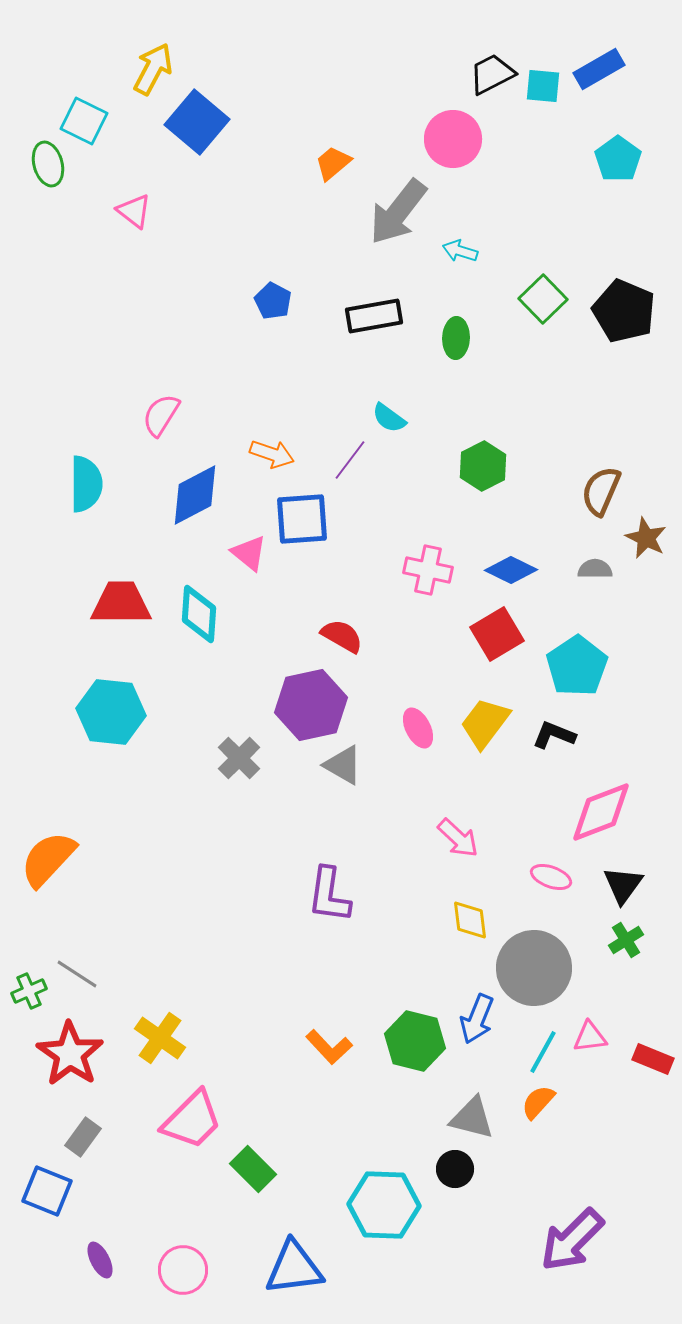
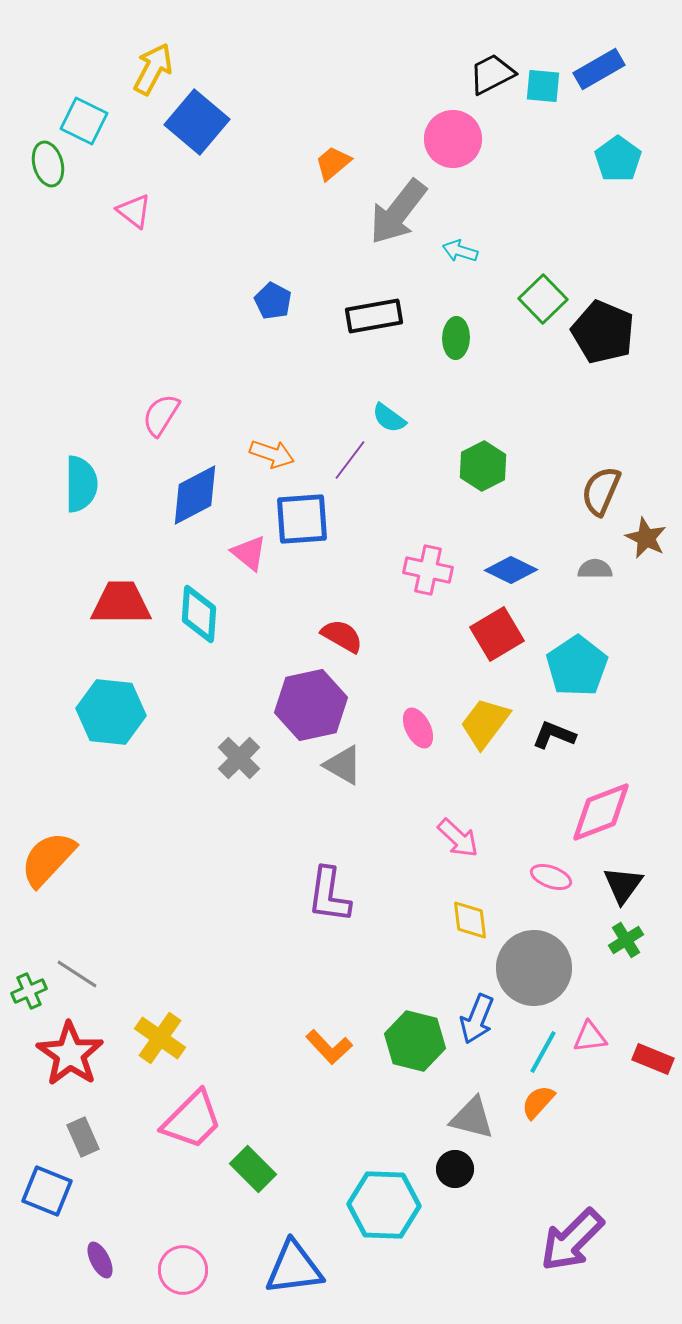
black pentagon at (624, 311): moved 21 px left, 21 px down
cyan semicircle at (86, 484): moved 5 px left
gray rectangle at (83, 1137): rotated 60 degrees counterclockwise
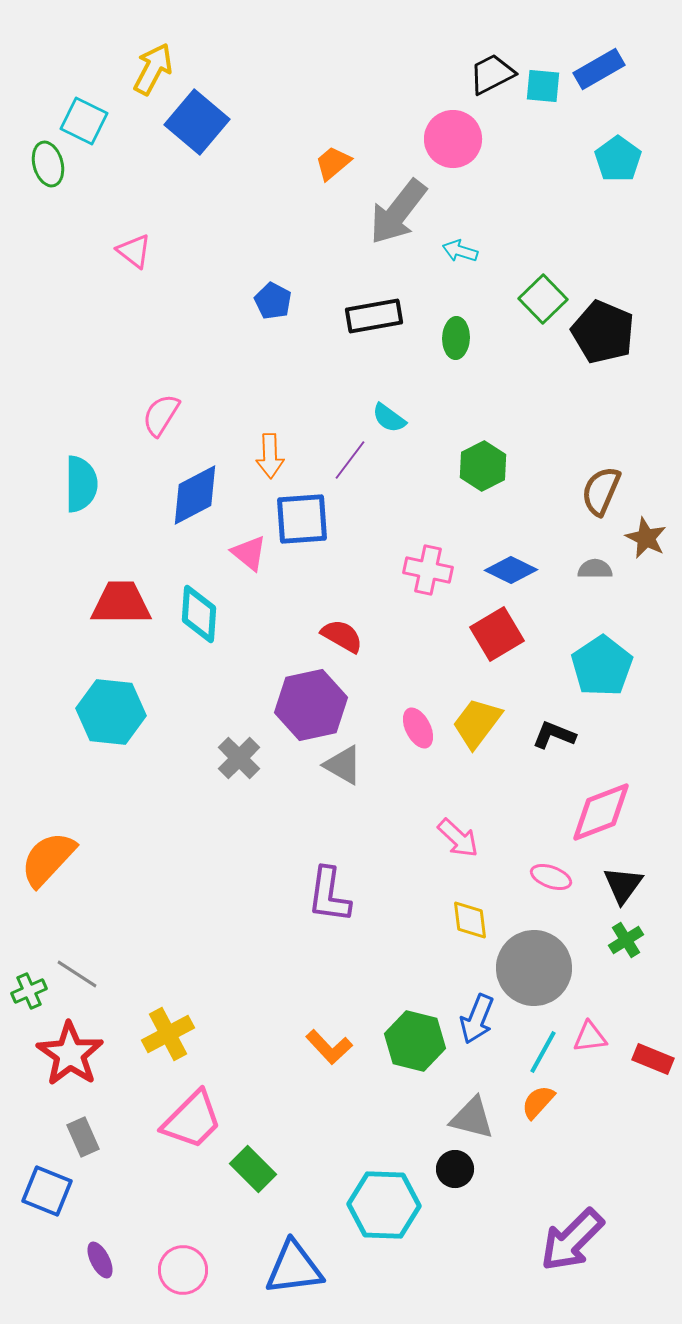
pink triangle at (134, 211): moved 40 px down
orange arrow at (272, 454): moved 2 px left, 2 px down; rotated 69 degrees clockwise
cyan pentagon at (577, 666): moved 25 px right
yellow trapezoid at (485, 723): moved 8 px left
yellow cross at (160, 1038): moved 8 px right, 4 px up; rotated 27 degrees clockwise
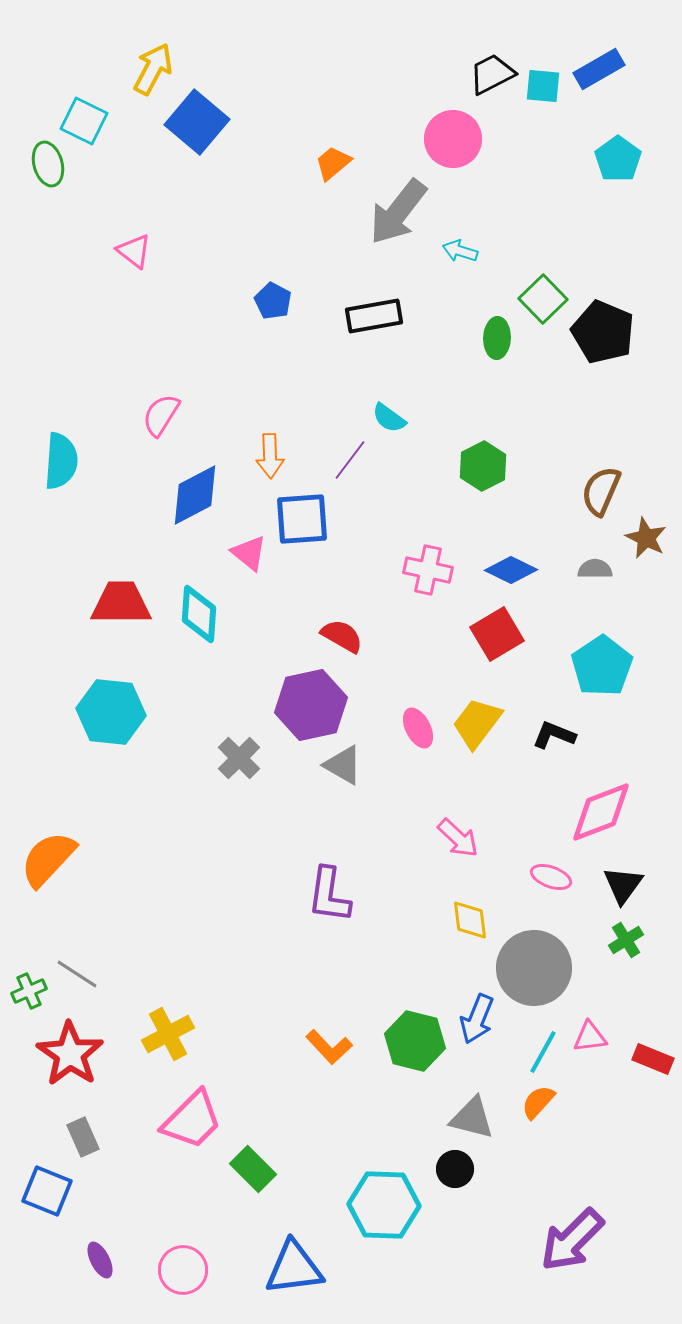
green ellipse at (456, 338): moved 41 px right
cyan semicircle at (81, 484): moved 20 px left, 23 px up; rotated 4 degrees clockwise
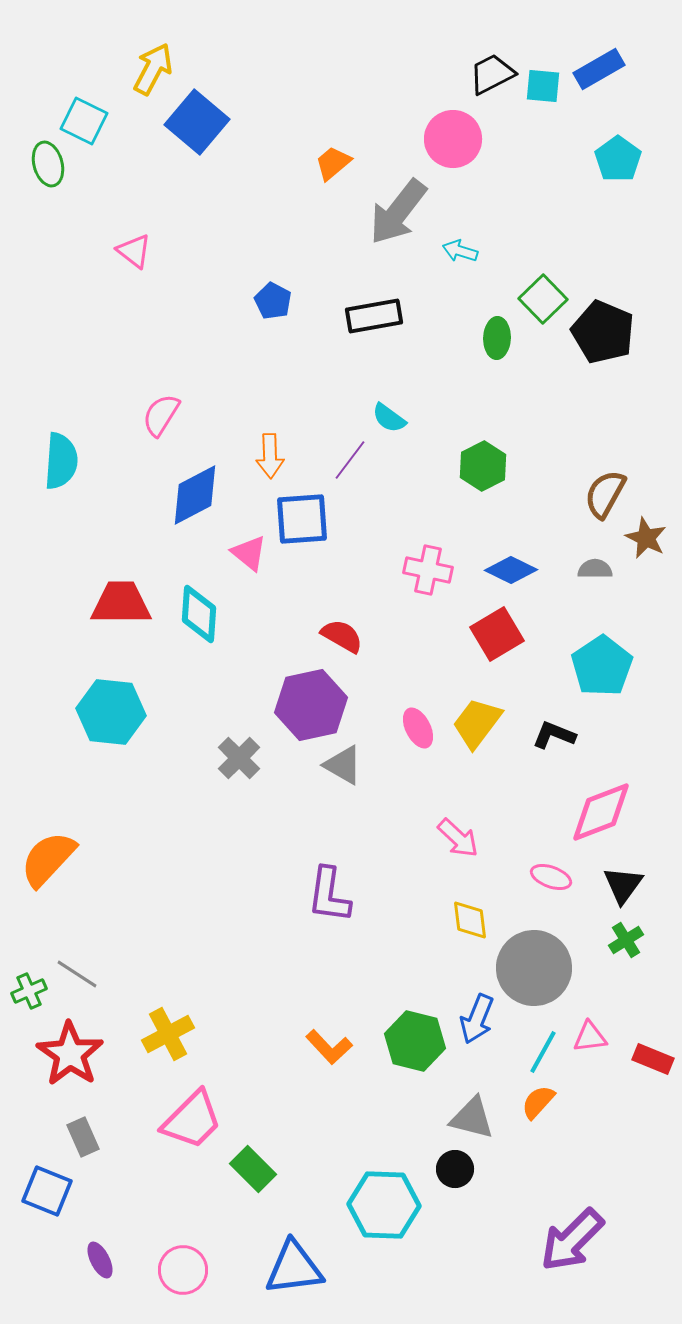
brown semicircle at (601, 491): moved 4 px right, 3 px down; rotated 6 degrees clockwise
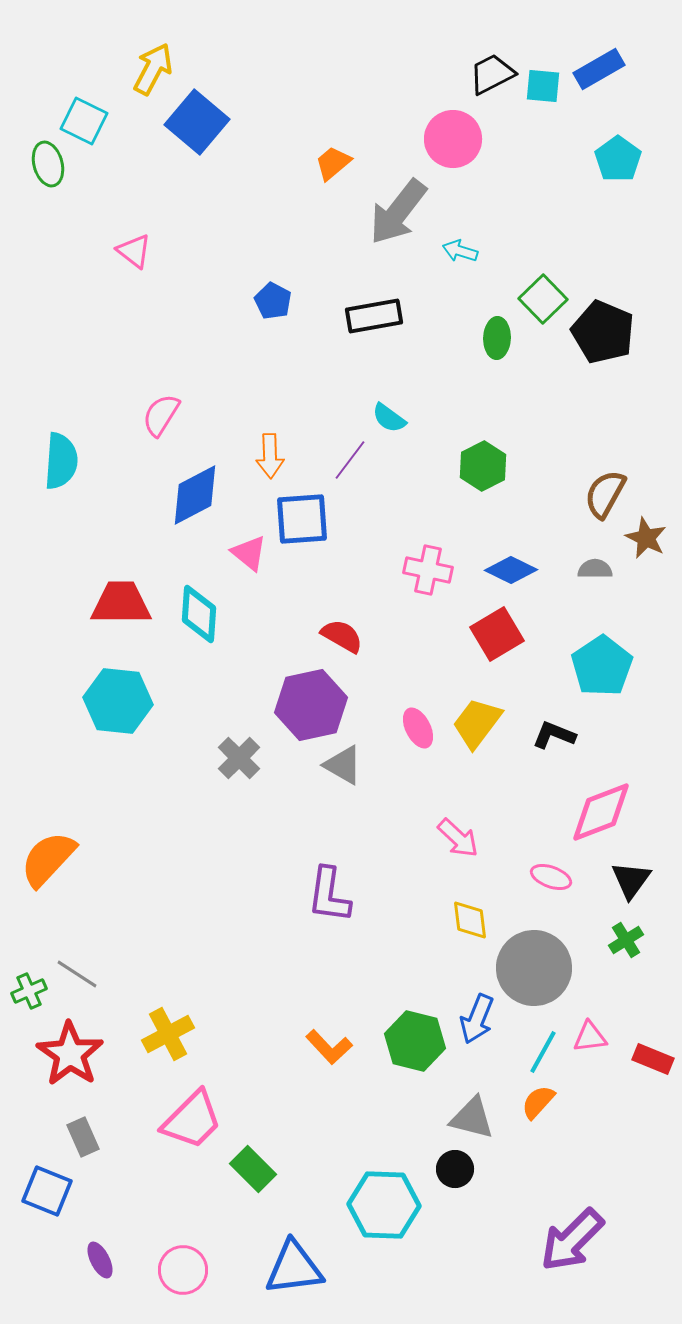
cyan hexagon at (111, 712): moved 7 px right, 11 px up
black triangle at (623, 885): moved 8 px right, 5 px up
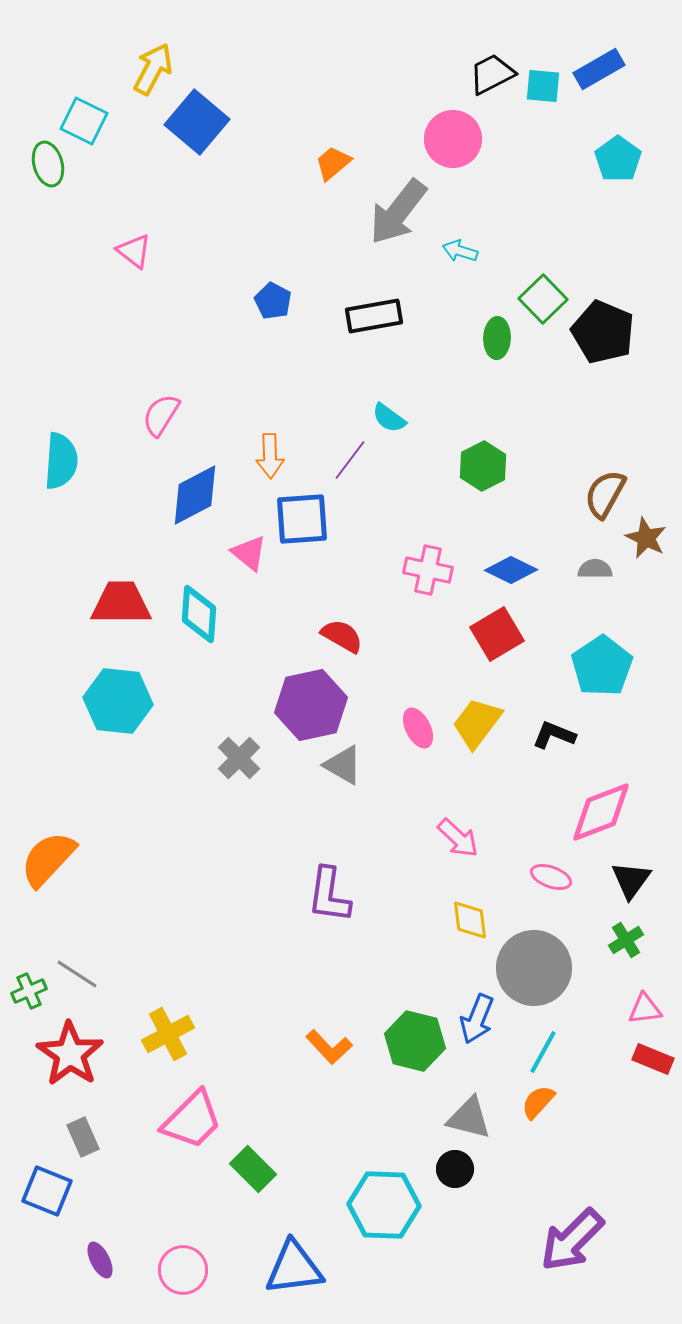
pink triangle at (590, 1037): moved 55 px right, 28 px up
gray triangle at (472, 1118): moved 3 px left
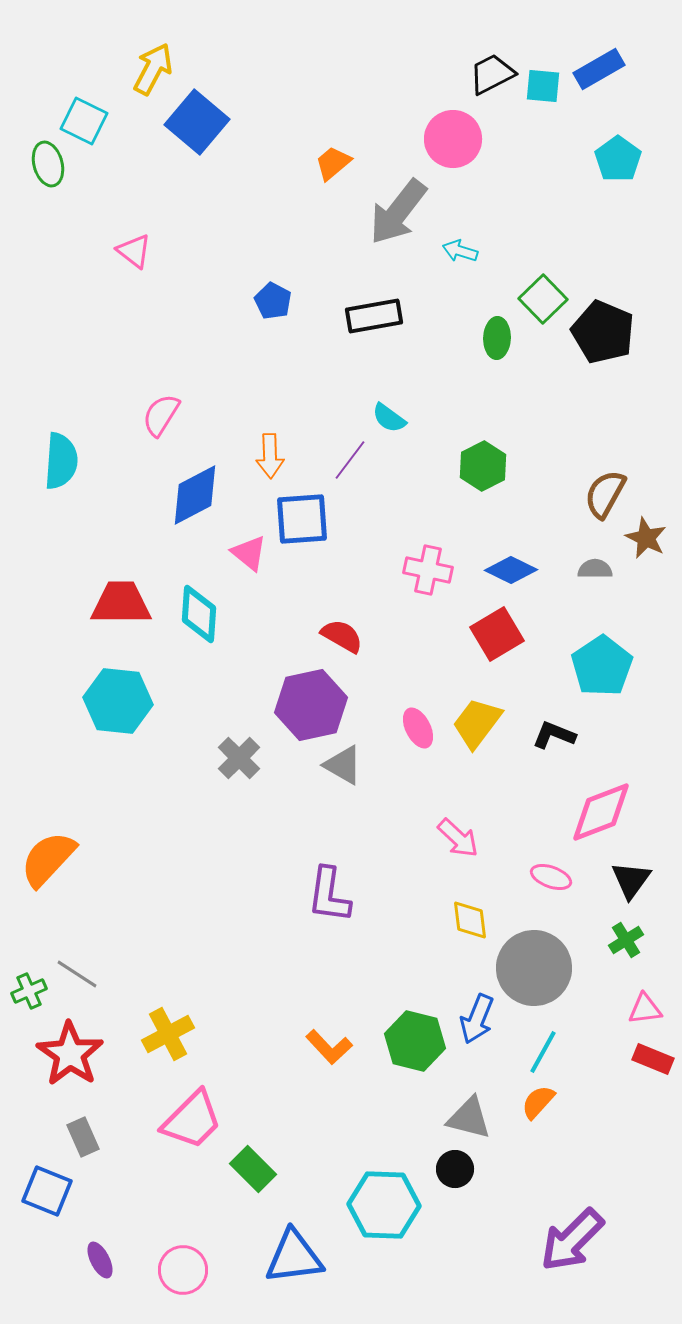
blue triangle at (294, 1268): moved 11 px up
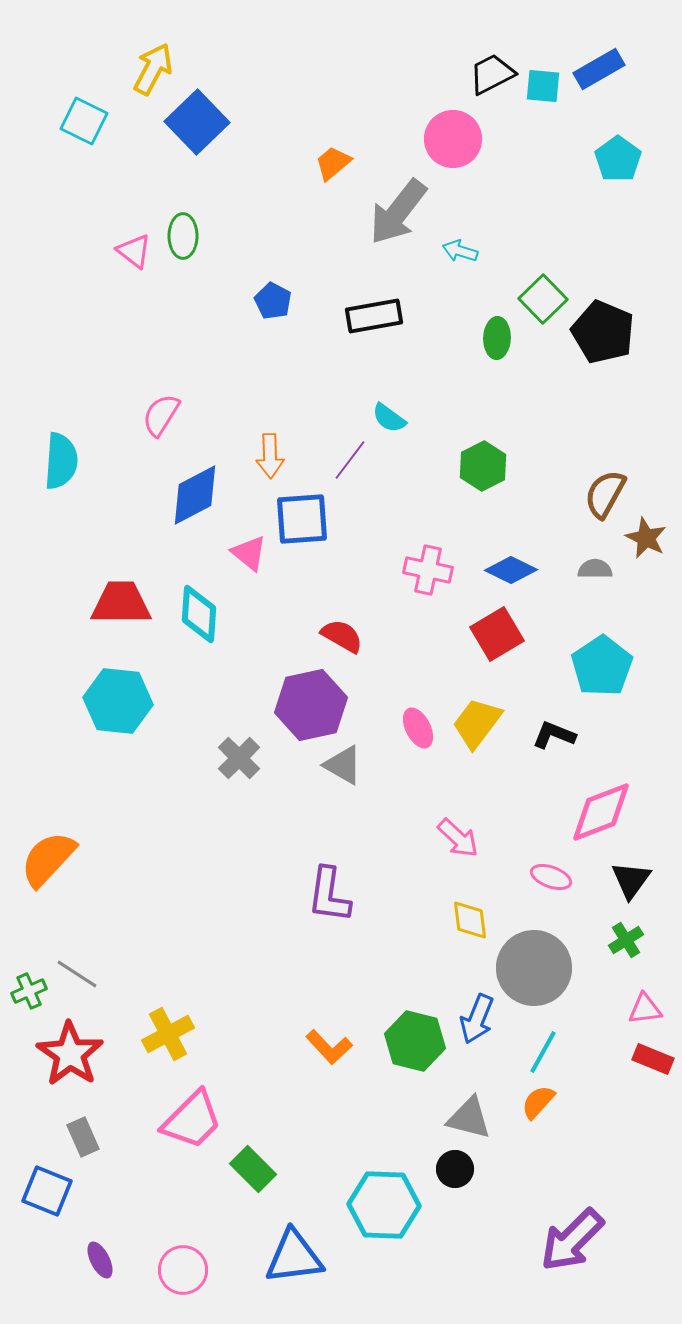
blue square at (197, 122): rotated 6 degrees clockwise
green ellipse at (48, 164): moved 135 px right, 72 px down; rotated 15 degrees clockwise
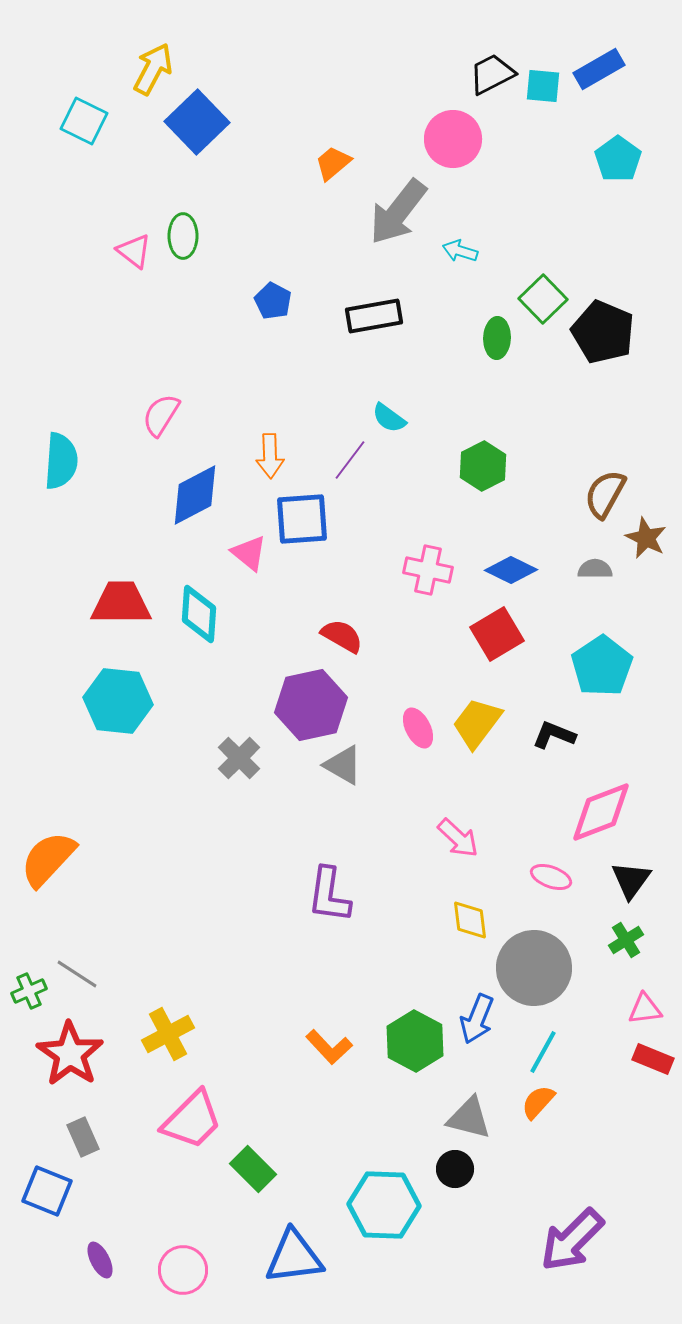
green hexagon at (415, 1041): rotated 14 degrees clockwise
